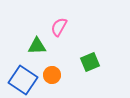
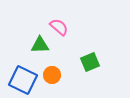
pink semicircle: rotated 102 degrees clockwise
green triangle: moved 3 px right, 1 px up
blue square: rotated 8 degrees counterclockwise
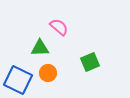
green triangle: moved 3 px down
orange circle: moved 4 px left, 2 px up
blue square: moved 5 px left
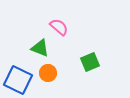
green triangle: rotated 24 degrees clockwise
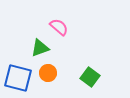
green triangle: rotated 42 degrees counterclockwise
green square: moved 15 px down; rotated 30 degrees counterclockwise
blue square: moved 2 px up; rotated 12 degrees counterclockwise
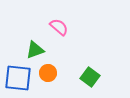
green triangle: moved 5 px left, 2 px down
blue square: rotated 8 degrees counterclockwise
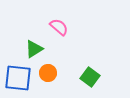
green triangle: moved 1 px left, 1 px up; rotated 12 degrees counterclockwise
